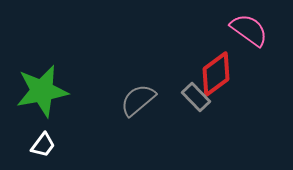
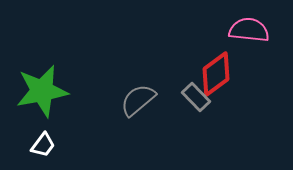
pink semicircle: rotated 30 degrees counterclockwise
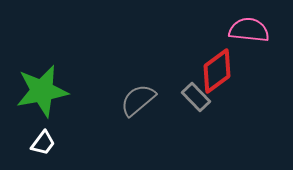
red diamond: moved 1 px right, 3 px up
white trapezoid: moved 2 px up
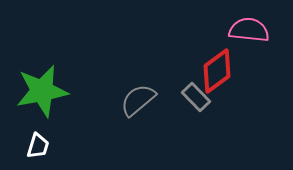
white trapezoid: moved 5 px left, 3 px down; rotated 20 degrees counterclockwise
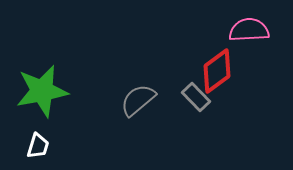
pink semicircle: rotated 9 degrees counterclockwise
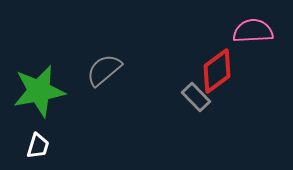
pink semicircle: moved 4 px right, 1 px down
green star: moved 3 px left
gray semicircle: moved 34 px left, 30 px up
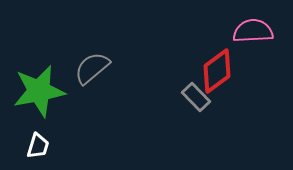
gray semicircle: moved 12 px left, 2 px up
